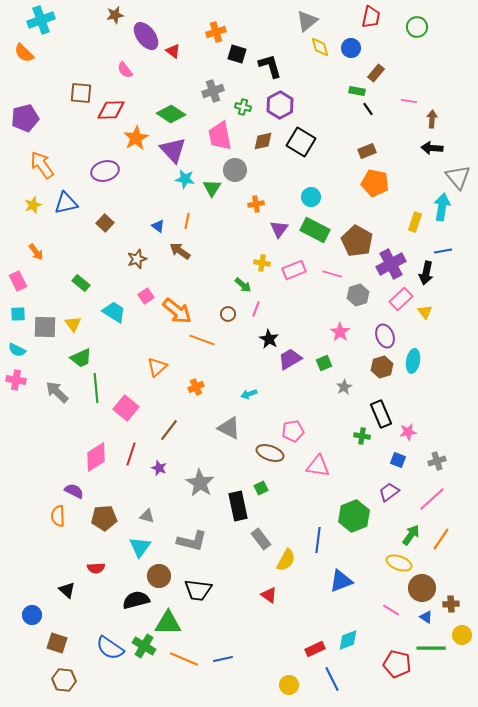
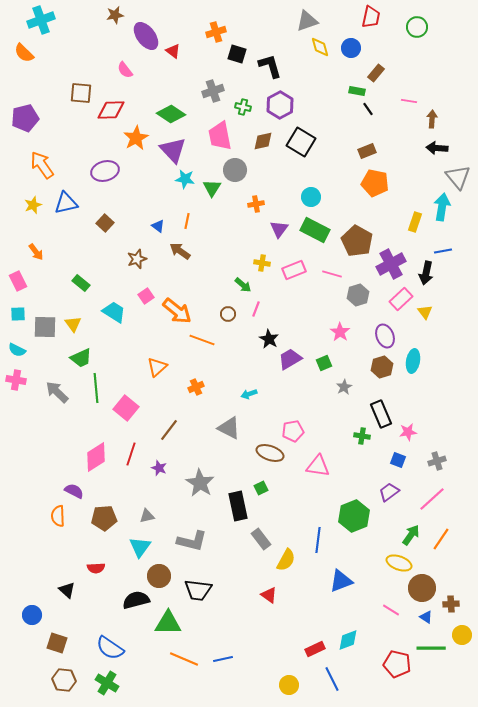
gray triangle at (307, 21): rotated 20 degrees clockwise
black arrow at (432, 148): moved 5 px right
gray triangle at (147, 516): rotated 28 degrees counterclockwise
green cross at (144, 646): moved 37 px left, 37 px down
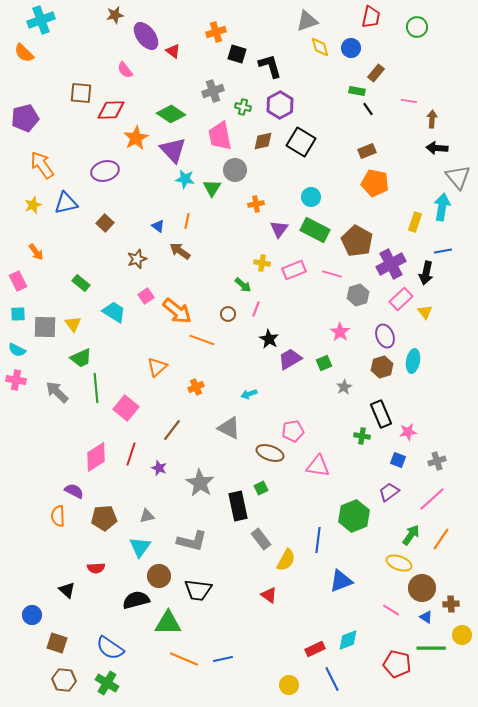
brown line at (169, 430): moved 3 px right
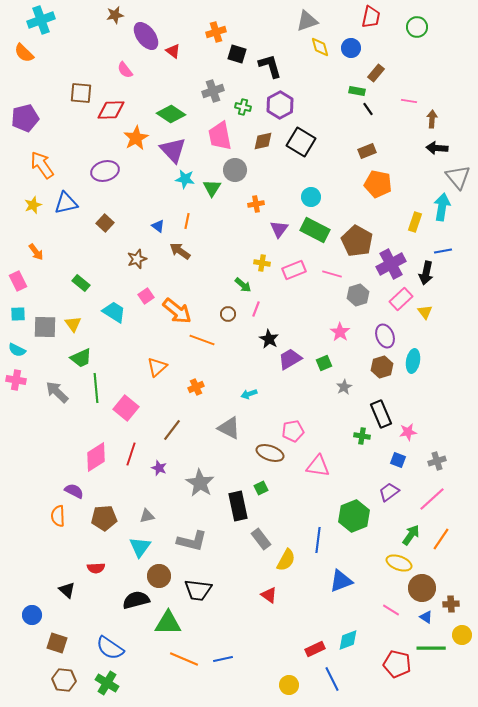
orange pentagon at (375, 183): moved 3 px right, 1 px down
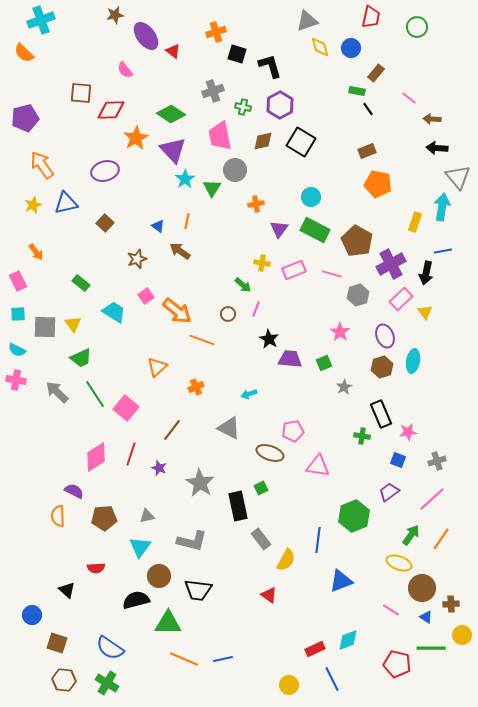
pink line at (409, 101): moved 3 px up; rotated 28 degrees clockwise
brown arrow at (432, 119): rotated 90 degrees counterclockwise
cyan star at (185, 179): rotated 30 degrees clockwise
purple trapezoid at (290, 359): rotated 35 degrees clockwise
green line at (96, 388): moved 1 px left, 6 px down; rotated 28 degrees counterclockwise
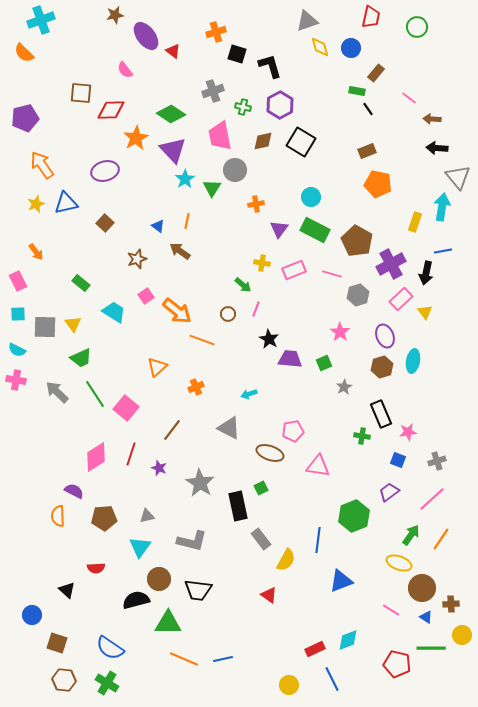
yellow star at (33, 205): moved 3 px right, 1 px up
brown circle at (159, 576): moved 3 px down
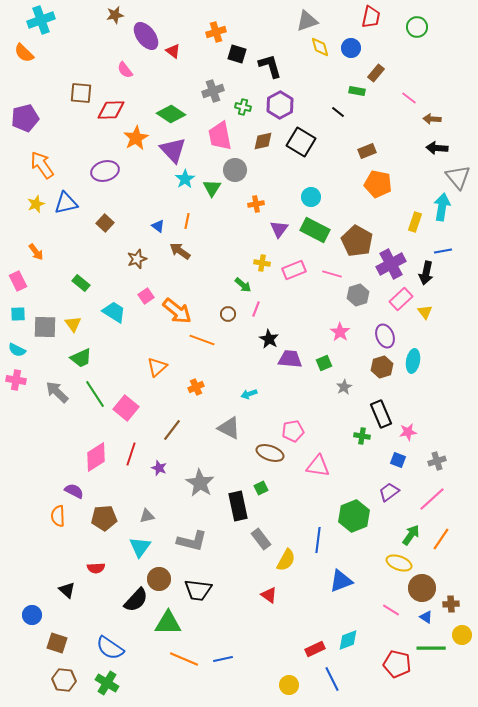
black line at (368, 109): moved 30 px left, 3 px down; rotated 16 degrees counterclockwise
black semicircle at (136, 600): rotated 148 degrees clockwise
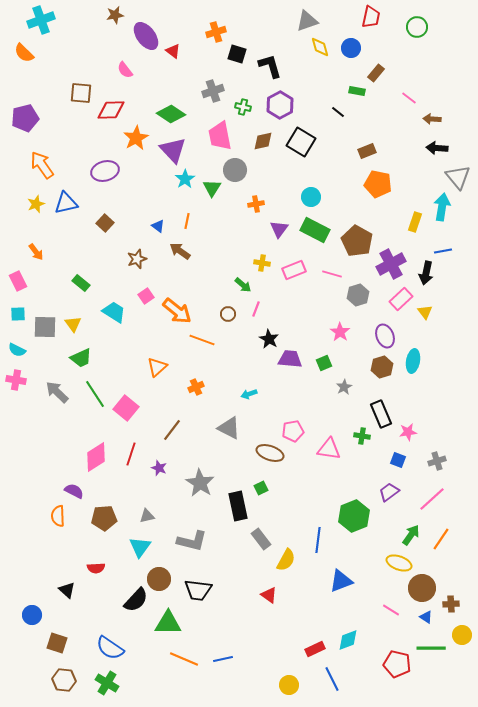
pink triangle at (318, 466): moved 11 px right, 17 px up
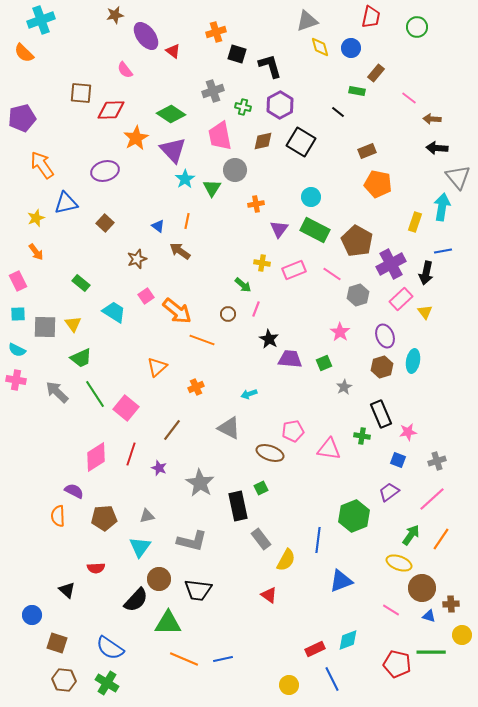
purple pentagon at (25, 118): moved 3 px left
yellow star at (36, 204): moved 14 px down
pink line at (332, 274): rotated 18 degrees clockwise
blue triangle at (426, 617): moved 3 px right, 1 px up; rotated 16 degrees counterclockwise
green line at (431, 648): moved 4 px down
